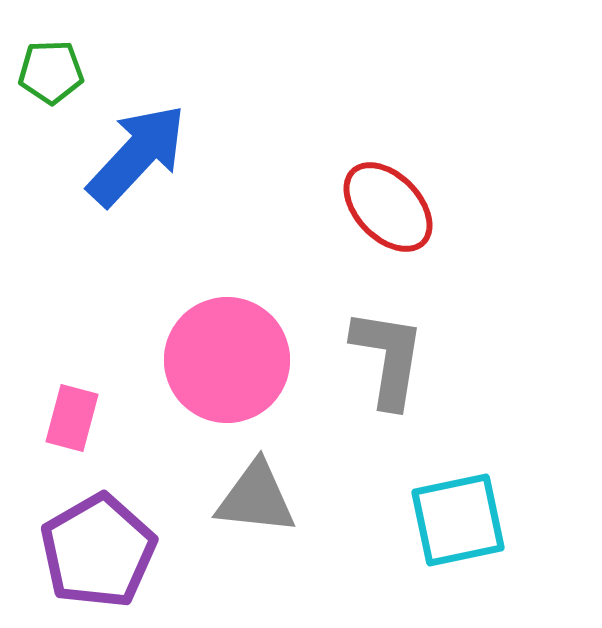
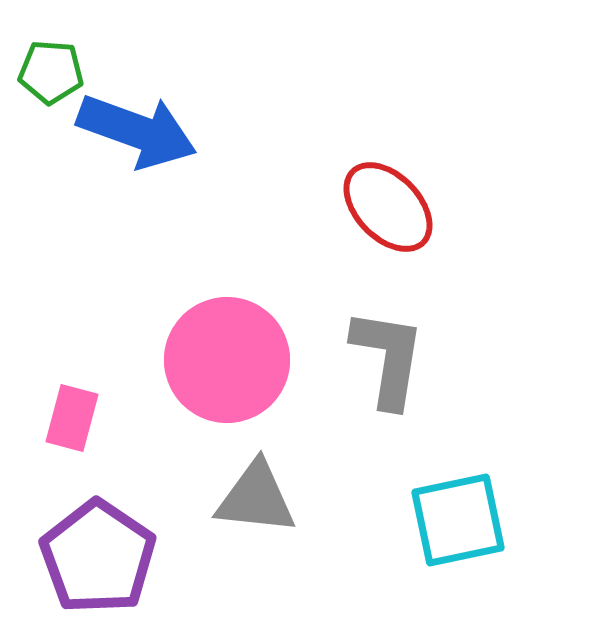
green pentagon: rotated 6 degrees clockwise
blue arrow: moved 24 px up; rotated 67 degrees clockwise
purple pentagon: moved 6 px down; rotated 8 degrees counterclockwise
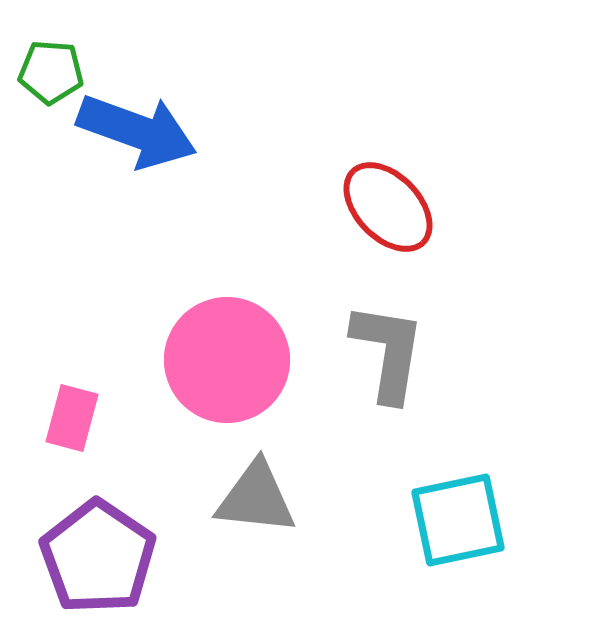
gray L-shape: moved 6 px up
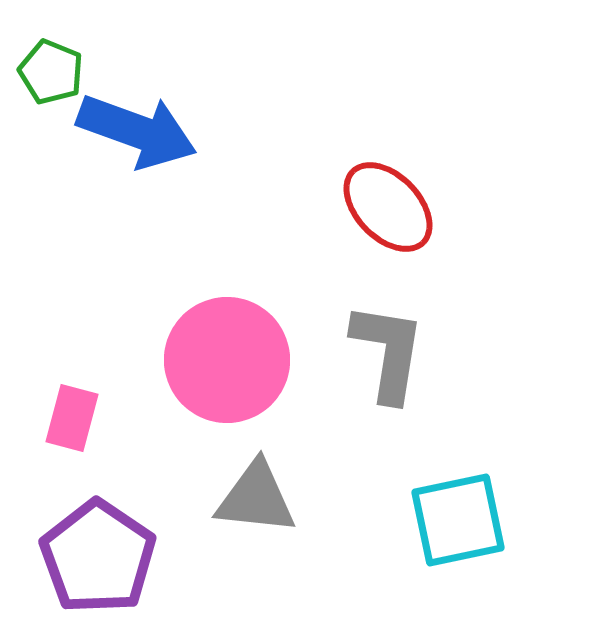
green pentagon: rotated 18 degrees clockwise
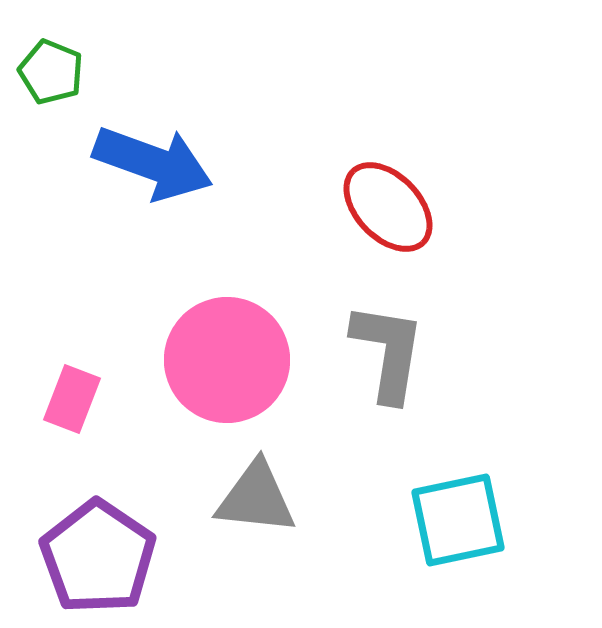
blue arrow: moved 16 px right, 32 px down
pink rectangle: moved 19 px up; rotated 6 degrees clockwise
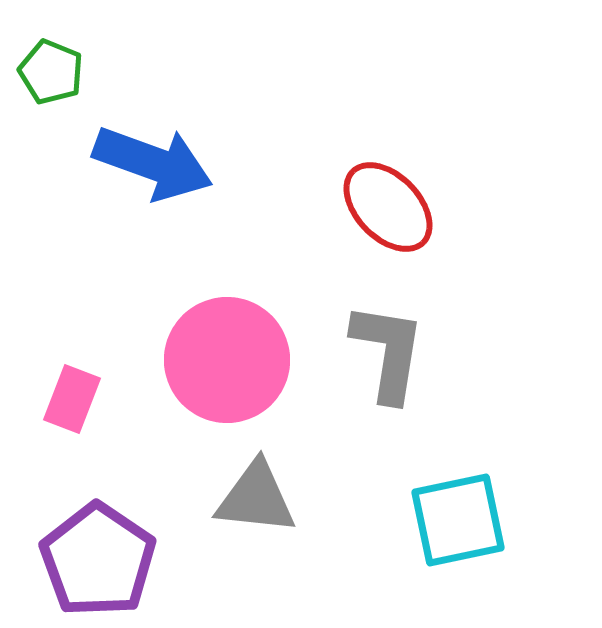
purple pentagon: moved 3 px down
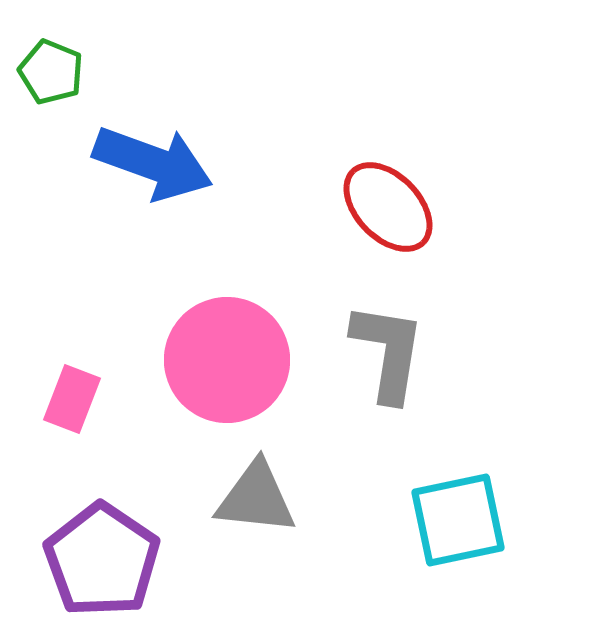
purple pentagon: moved 4 px right
